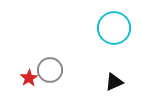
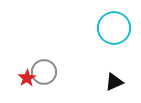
gray circle: moved 6 px left, 2 px down
red star: moved 2 px left
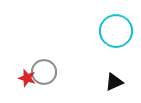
cyan circle: moved 2 px right, 3 px down
red star: rotated 24 degrees counterclockwise
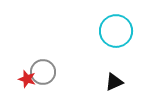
gray circle: moved 1 px left
red star: moved 1 px down
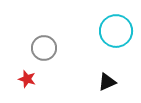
gray circle: moved 1 px right, 24 px up
black triangle: moved 7 px left
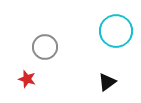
gray circle: moved 1 px right, 1 px up
black triangle: rotated 12 degrees counterclockwise
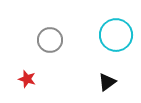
cyan circle: moved 4 px down
gray circle: moved 5 px right, 7 px up
